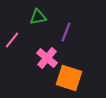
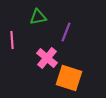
pink line: rotated 42 degrees counterclockwise
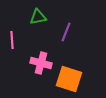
pink cross: moved 6 px left, 5 px down; rotated 25 degrees counterclockwise
orange square: moved 1 px down
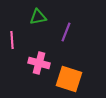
pink cross: moved 2 px left
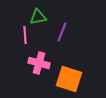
purple line: moved 4 px left
pink line: moved 13 px right, 5 px up
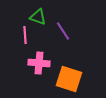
green triangle: rotated 30 degrees clockwise
purple line: moved 1 px right, 1 px up; rotated 54 degrees counterclockwise
pink cross: rotated 10 degrees counterclockwise
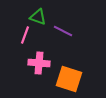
purple line: rotated 30 degrees counterclockwise
pink line: rotated 24 degrees clockwise
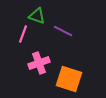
green triangle: moved 1 px left, 1 px up
pink line: moved 2 px left, 1 px up
pink cross: rotated 25 degrees counterclockwise
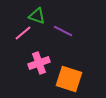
pink line: moved 1 px up; rotated 30 degrees clockwise
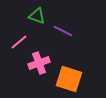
pink line: moved 4 px left, 9 px down
